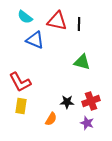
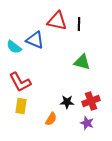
cyan semicircle: moved 11 px left, 30 px down
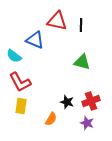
black line: moved 2 px right, 1 px down
cyan semicircle: moved 9 px down
black star: rotated 16 degrees clockwise
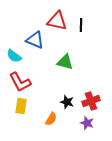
green triangle: moved 17 px left
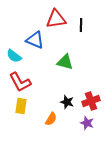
red triangle: moved 1 px left, 2 px up; rotated 20 degrees counterclockwise
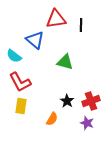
blue triangle: rotated 18 degrees clockwise
black star: moved 1 px up; rotated 16 degrees clockwise
orange semicircle: moved 1 px right
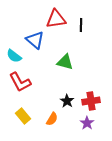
red cross: rotated 12 degrees clockwise
yellow rectangle: moved 2 px right, 10 px down; rotated 49 degrees counterclockwise
purple star: rotated 16 degrees clockwise
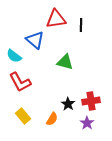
black star: moved 1 px right, 3 px down
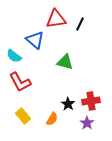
black line: moved 1 px left, 1 px up; rotated 24 degrees clockwise
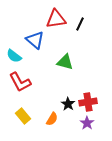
red cross: moved 3 px left, 1 px down
